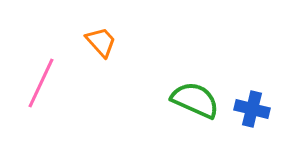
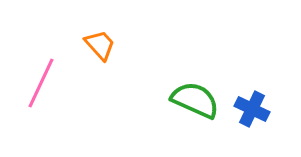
orange trapezoid: moved 1 px left, 3 px down
blue cross: rotated 12 degrees clockwise
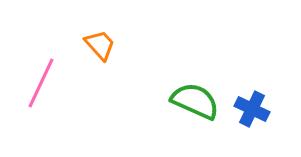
green semicircle: moved 1 px down
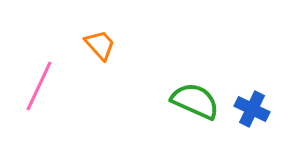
pink line: moved 2 px left, 3 px down
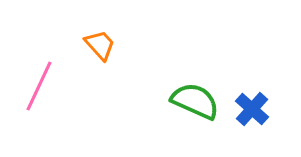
blue cross: rotated 16 degrees clockwise
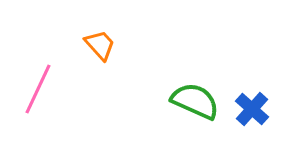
pink line: moved 1 px left, 3 px down
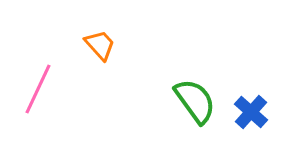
green semicircle: rotated 30 degrees clockwise
blue cross: moved 1 px left, 3 px down
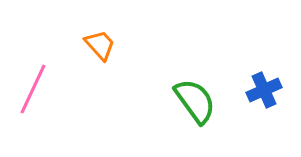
pink line: moved 5 px left
blue cross: moved 13 px right, 22 px up; rotated 24 degrees clockwise
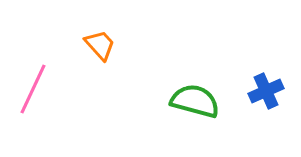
blue cross: moved 2 px right, 1 px down
green semicircle: rotated 39 degrees counterclockwise
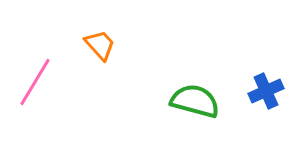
pink line: moved 2 px right, 7 px up; rotated 6 degrees clockwise
